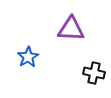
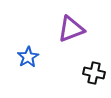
purple triangle: rotated 24 degrees counterclockwise
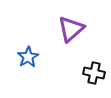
purple triangle: rotated 20 degrees counterclockwise
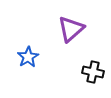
black cross: moved 1 px left, 1 px up
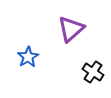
black cross: rotated 20 degrees clockwise
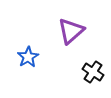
purple triangle: moved 2 px down
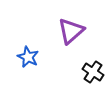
blue star: rotated 15 degrees counterclockwise
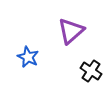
black cross: moved 2 px left, 1 px up
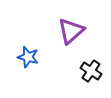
blue star: rotated 10 degrees counterclockwise
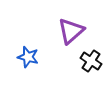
black cross: moved 10 px up
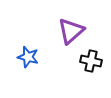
black cross: rotated 20 degrees counterclockwise
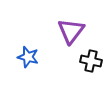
purple triangle: rotated 12 degrees counterclockwise
